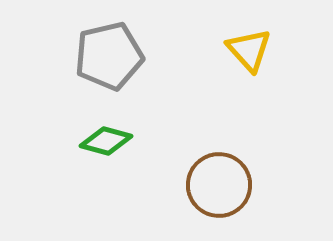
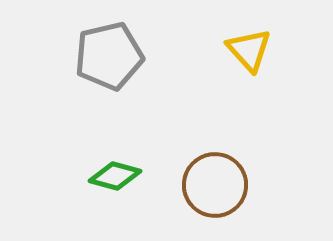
green diamond: moved 9 px right, 35 px down
brown circle: moved 4 px left
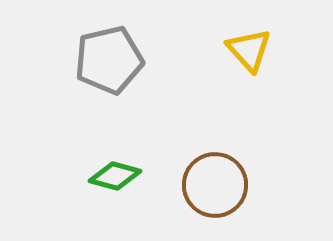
gray pentagon: moved 4 px down
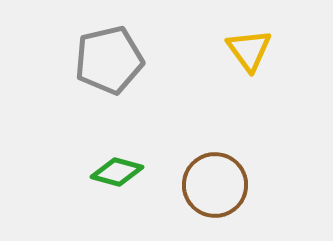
yellow triangle: rotated 6 degrees clockwise
green diamond: moved 2 px right, 4 px up
